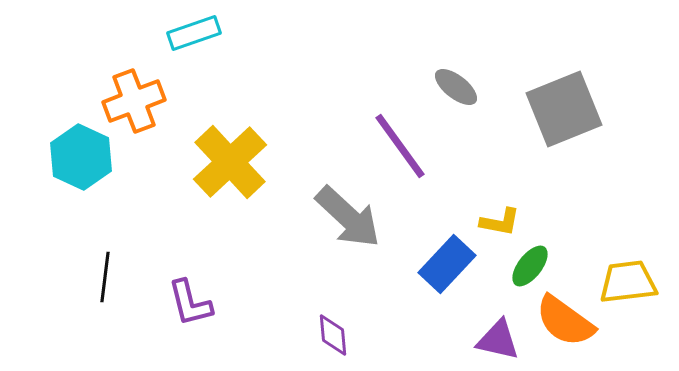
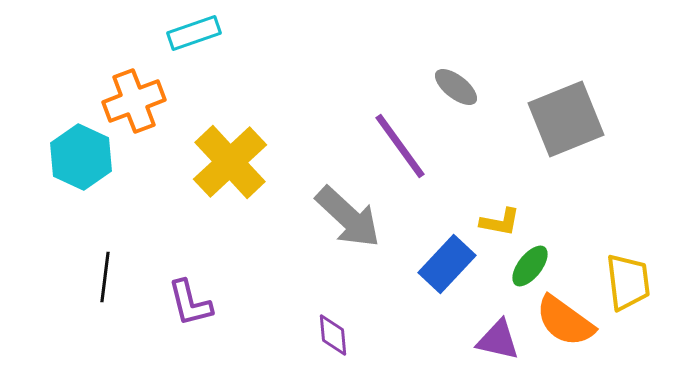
gray square: moved 2 px right, 10 px down
yellow trapezoid: rotated 90 degrees clockwise
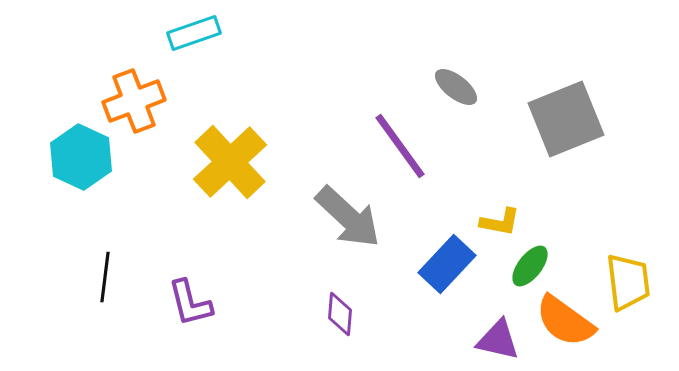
purple diamond: moved 7 px right, 21 px up; rotated 9 degrees clockwise
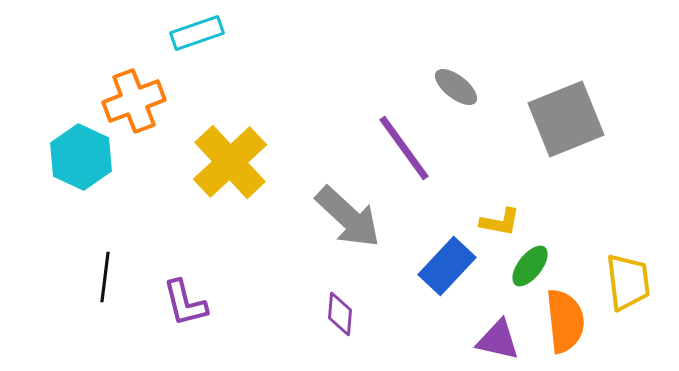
cyan rectangle: moved 3 px right
purple line: moved 4 px right, 2 px down
blue rectangle: moved 2 px down
purple L-shape: moved 5 px left
orange semicircle: rotated 132 degrees counterclockwise
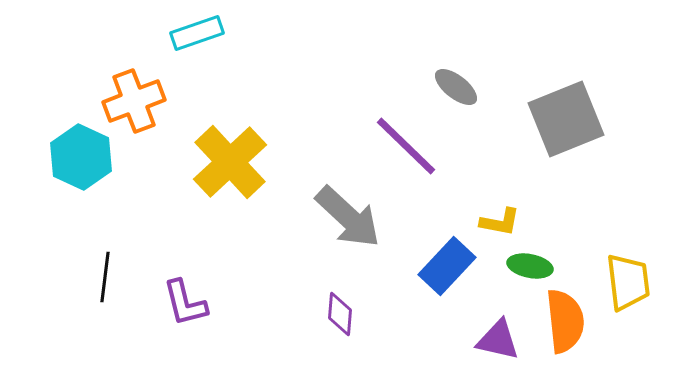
purple line: moved 2 px right, 2 px up; rotated 10 degrees counterclockwise
green ellipse: rotated 63 degrees clockwise
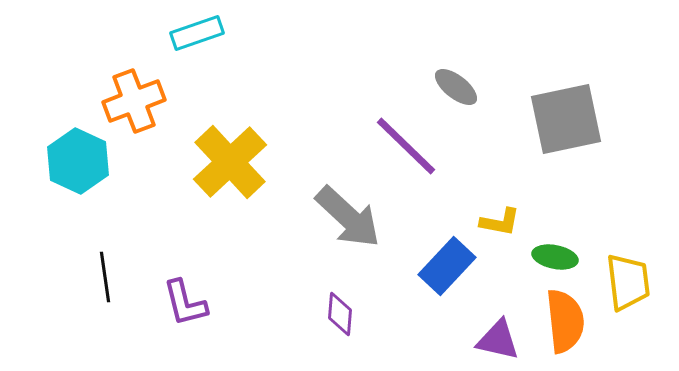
gray square: rotated 10 degrees clockwise
cyan hexagon: moved 3 px left, 4 px down
green ellipse: moved 25 px right, 9 px up
black line: rotated 15 degrees counterclockwise
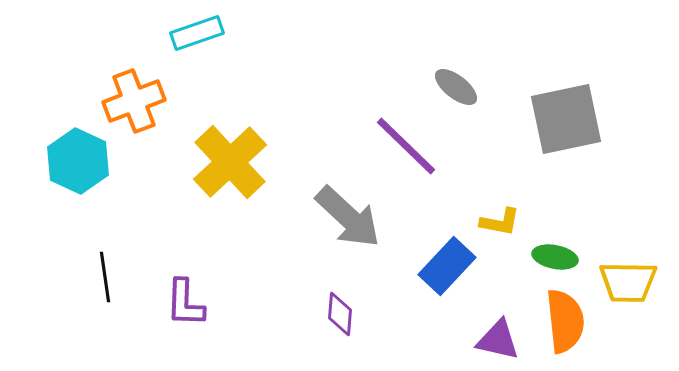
yellow trapezoid: rotated 98 degrees clockwise
purple L-shape: rotated 16 degrees clockwise
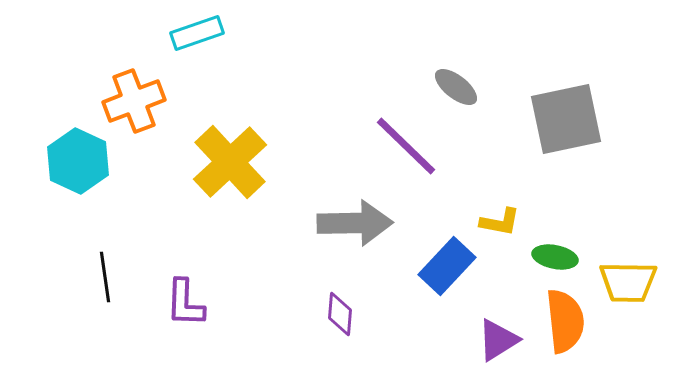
gray arrow: moved 7 px right, 6 px down; rotated 44 degrees counterclockwise
purple triangle: rotated 45 degrees counterclockwise
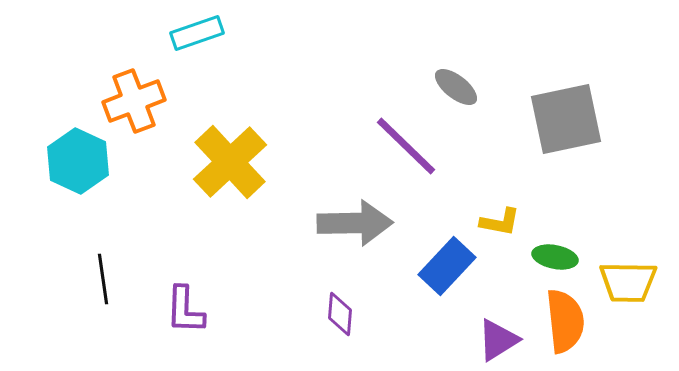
black line: moved 2 px left, 2 px down
purple L-shape: moved 7 px down
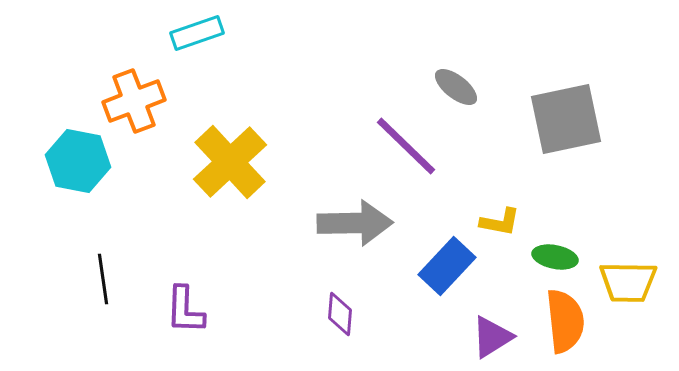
cyan hexagon: rotated 14 degrees counterclockwise
purple triangle: moved 6 px left, 3 px up
